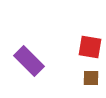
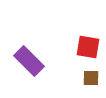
red square: moved 2 px left
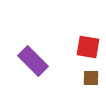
purple rectangle: moved 4 px right
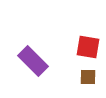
brown square: moved 3 px left, 1 px up
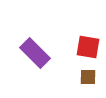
purple rectangle: moved 2 px right, 8 px up
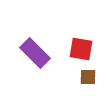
red square: moved 7 px left, 2 px down
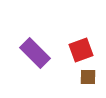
red square: moved 1 px down; rotated 30 degrees counterclockwise
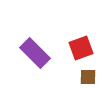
red square: moved 2 px up
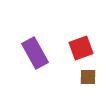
purple rectangle: rotated 16 degrees clockwise
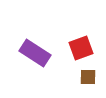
purple rectangle: rotated 28 degrees counterclockwise
